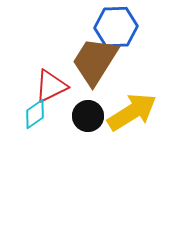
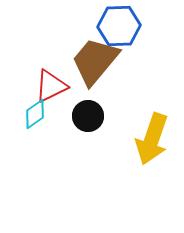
blue hexagon: moved 3 px right, 1 px up
brown trapezoid: rotated 8 degrees clockwise
yellow arrow: moved 20 px right, 27 px down; rotated 141 degrees clockwise
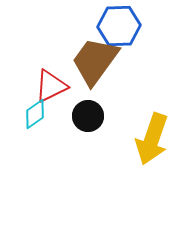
brown trapezoid: rotated 4 degrees counterclockwise
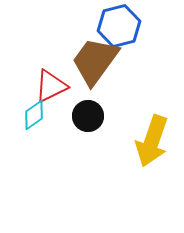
blue hexagon: rotated 12 degrees counterclockwise
cyan diamond: moved 1 px left, 1 px down
yellow arrow: moved 2 px down
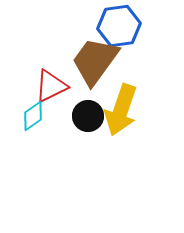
blue hexagon: rotated 6 degrees clockwise
cyan diamond: moved 1 px left, 1 px down
yellow arrow: moved 31 px left, 31 px up
